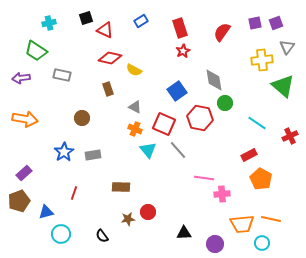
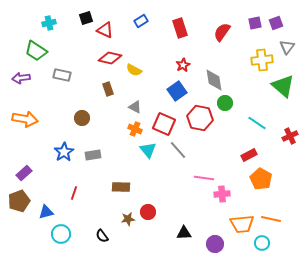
red star at (183, 51): moved 14 px down
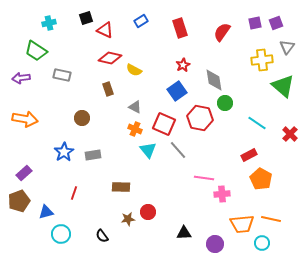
red cross at (290, 136): moved 2 px up; rotated 21 degrees counterclockwise
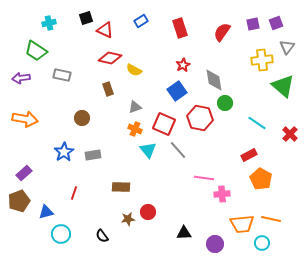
purple square at (255, 23): moved 2 px left, 1 px down
gray triangle at (135, 107): rotated 48 degrees counterclockwise
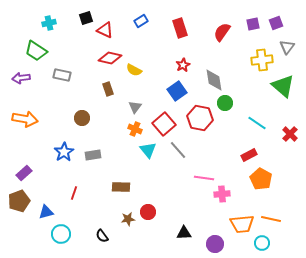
gray triangle at (135, 107): rotated 32 degrees counterclockwise
red square at (164, 124): rotated 25 degrees clockwise
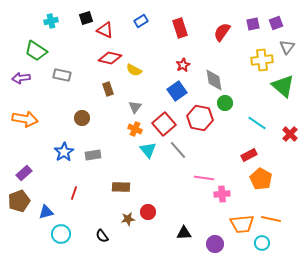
cyan cross at (49, 23): moved 2 px right, 2 px up
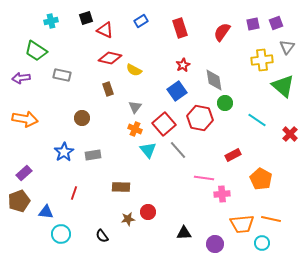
cyan line at (257, 123): moved 3 px up
red rectangle at (249, 155): moved 16 px left
blue triangle at (46, 212): rotated 21 degrees clockwise
